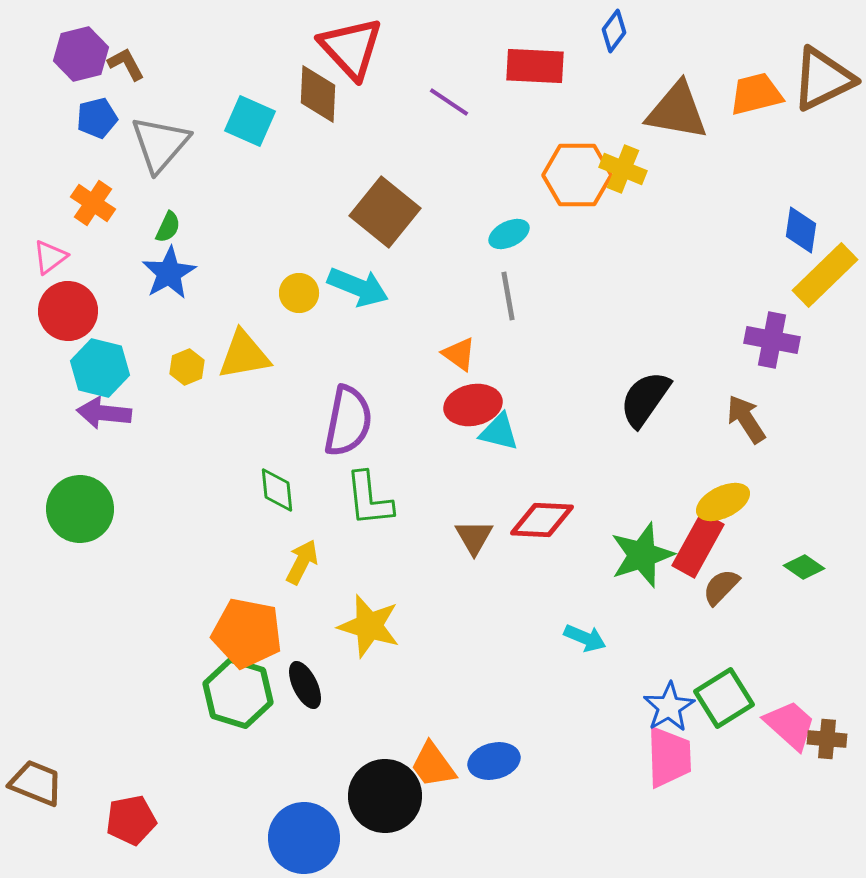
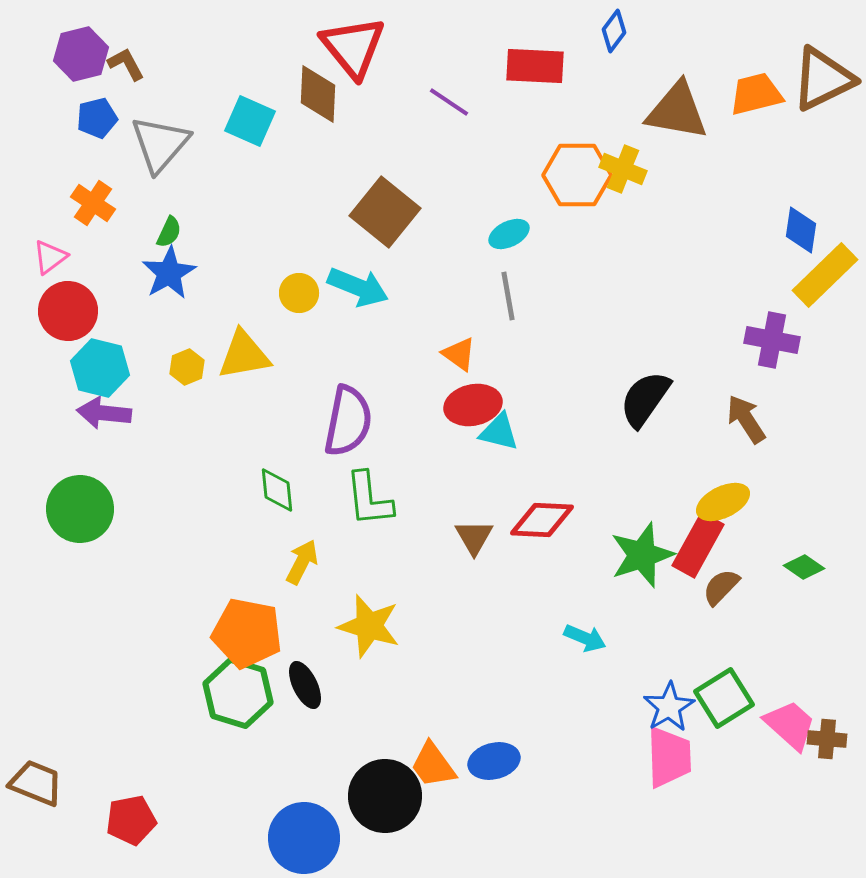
red triangle at (351, 48): moved 2 px right, 1 px up; rotated 4 degrees clockwise
green semicircle at (168, 227): moved 1 px right, 5 px down
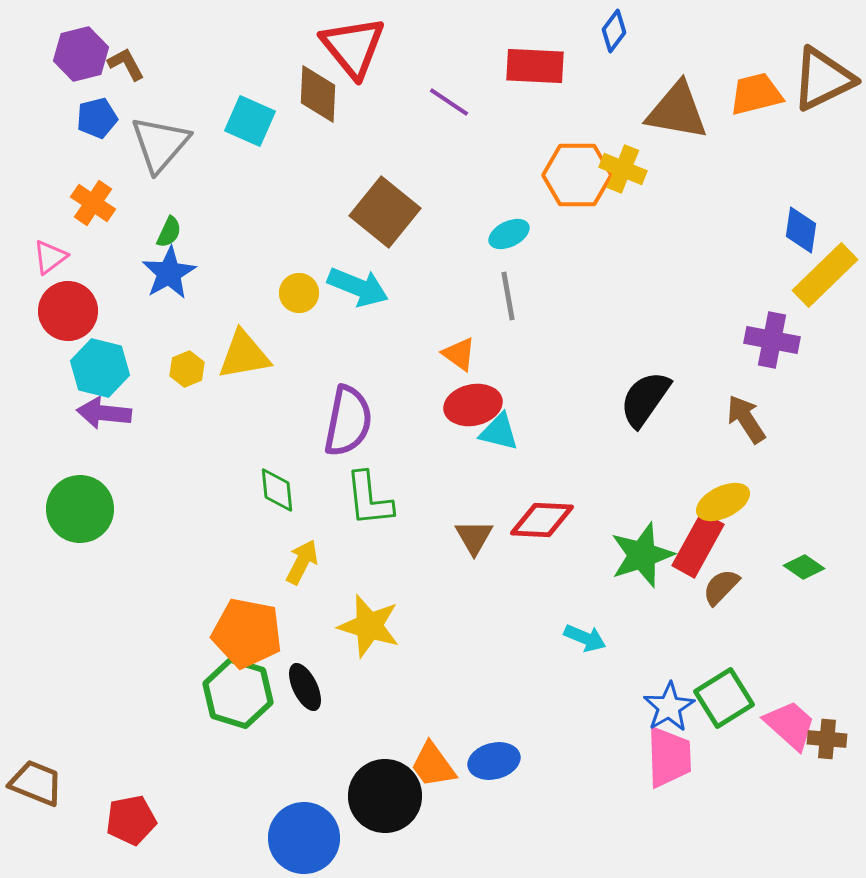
yellow hexagon at (187, 367): moved 2 px down
black ellipse at (305, 685): moved 2 px down
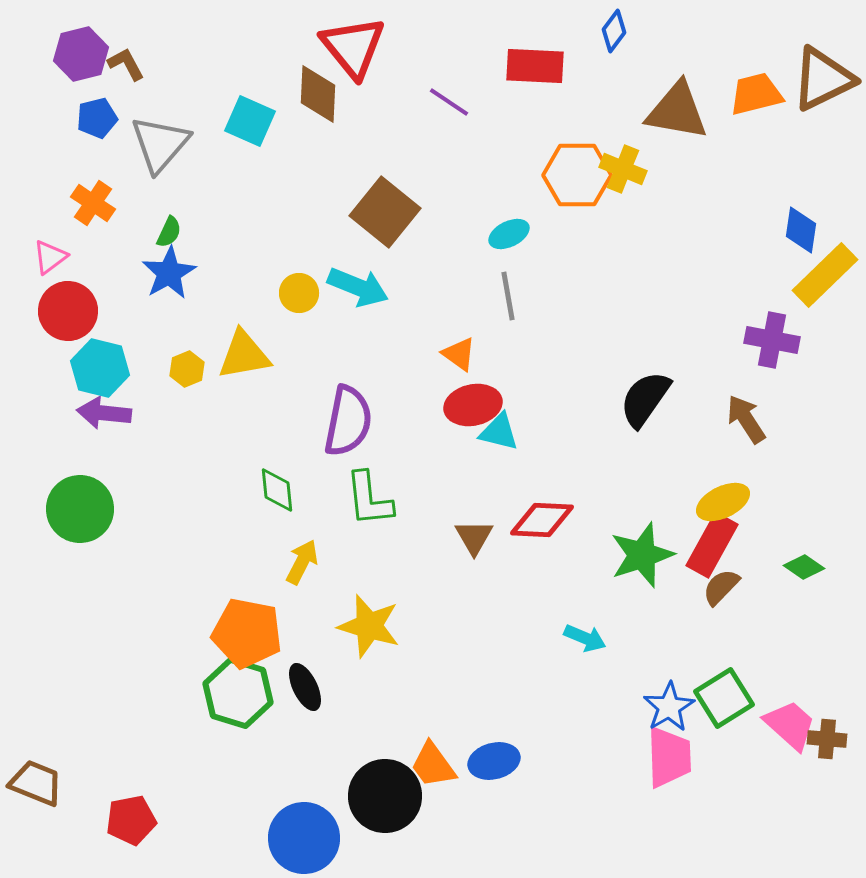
red rectangle at (698, 545): moved 14 px right
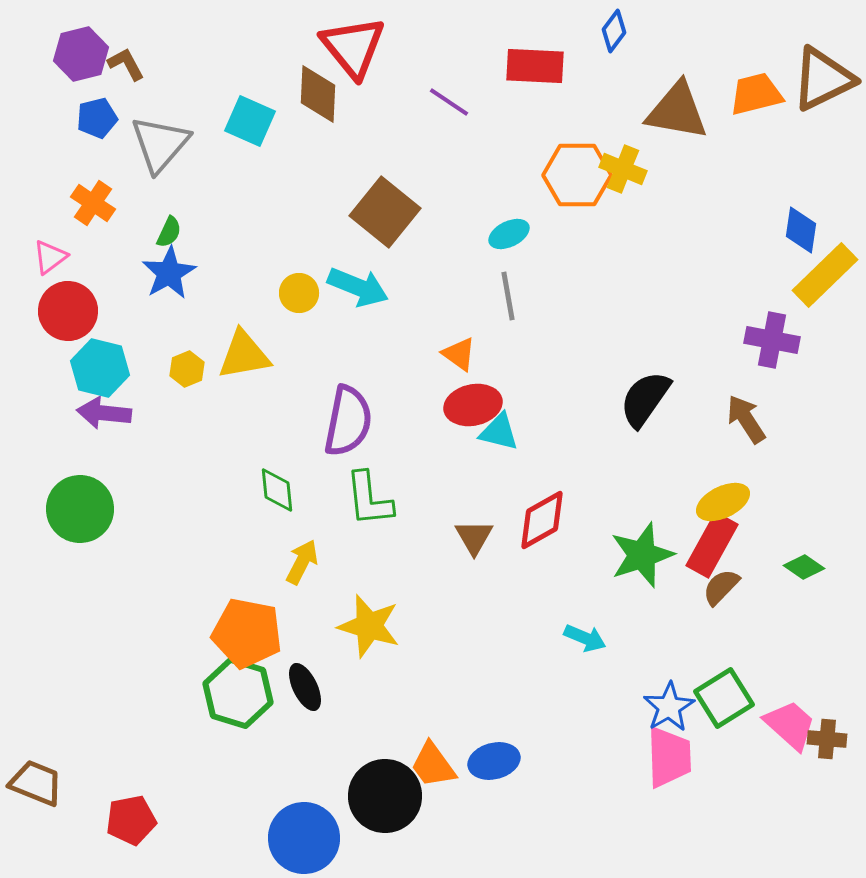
red diamond at (542, 520): rotated 32 degrees counterclockwise
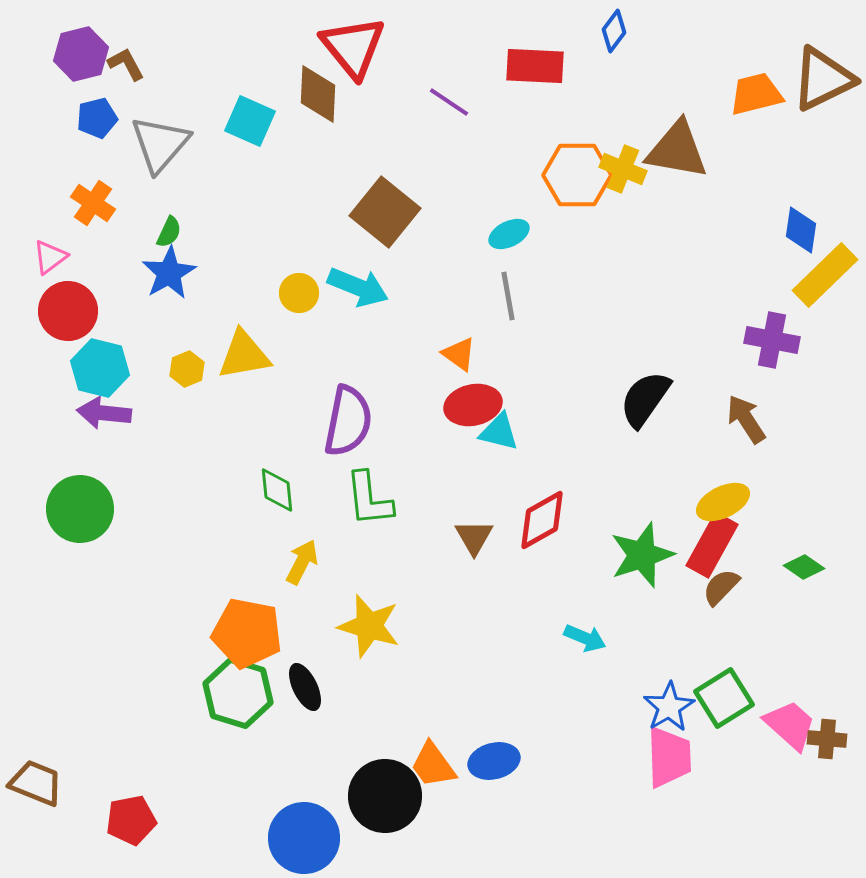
brown triangle at (677, 111): moved 39 px down
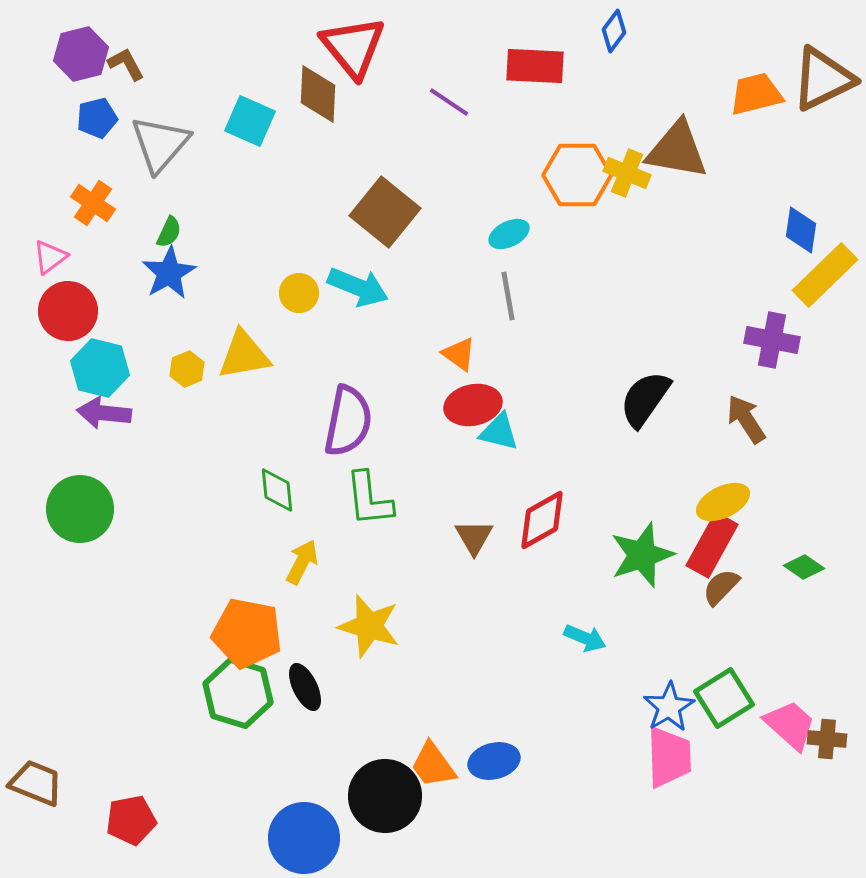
yellow cross at (623, 169): moved 4 px right, 4 px down
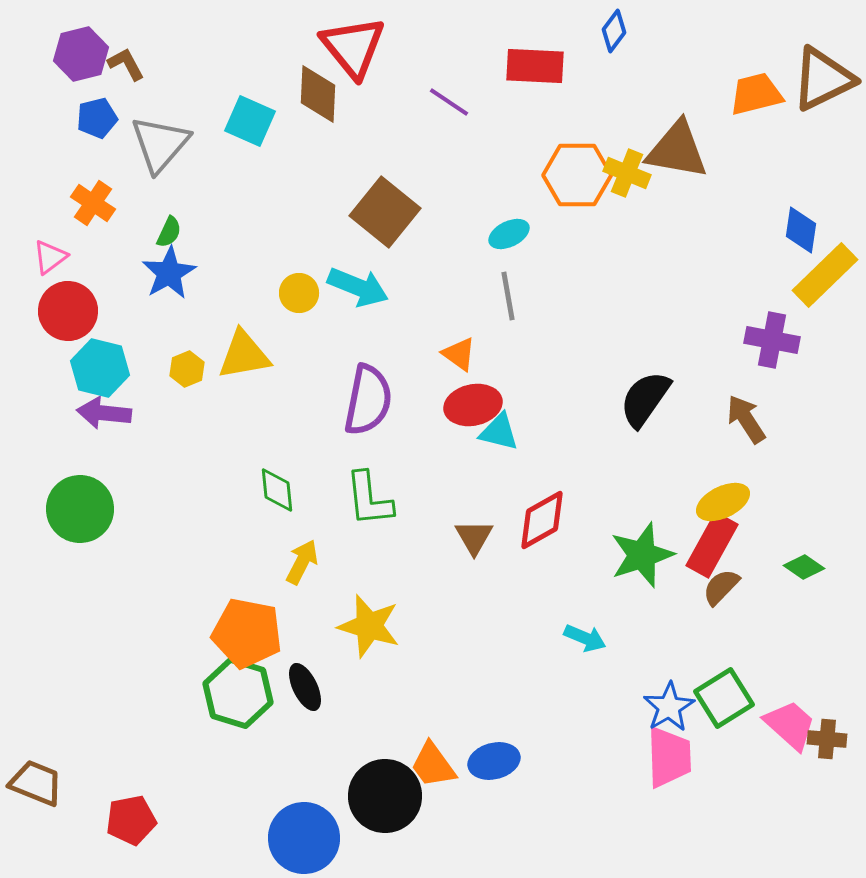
purple semicircle at (348, 421): moved 20 px right, 21 px up
